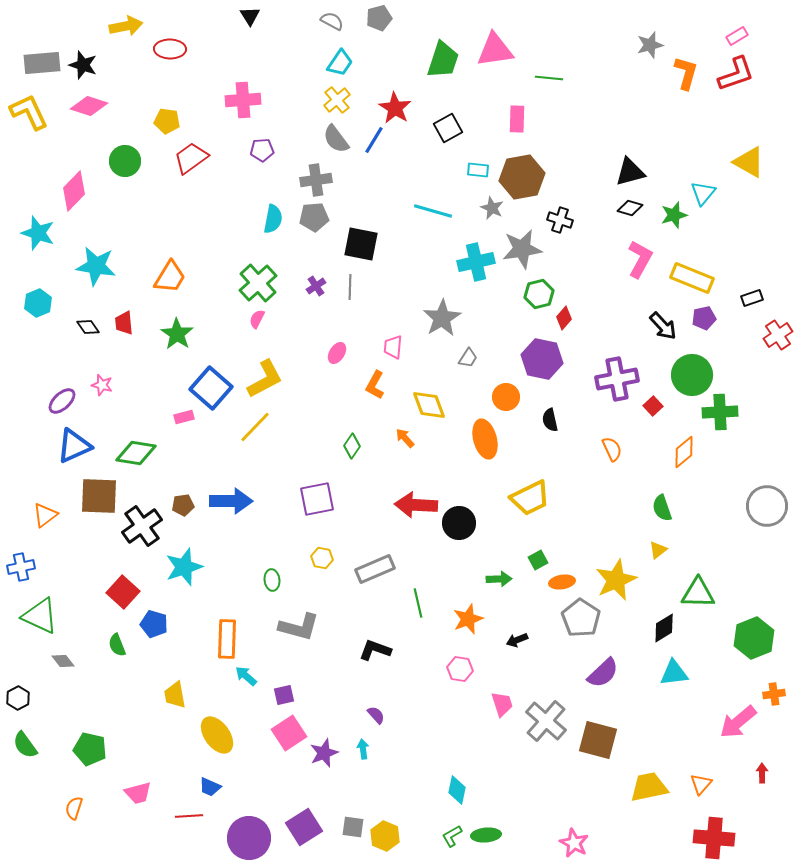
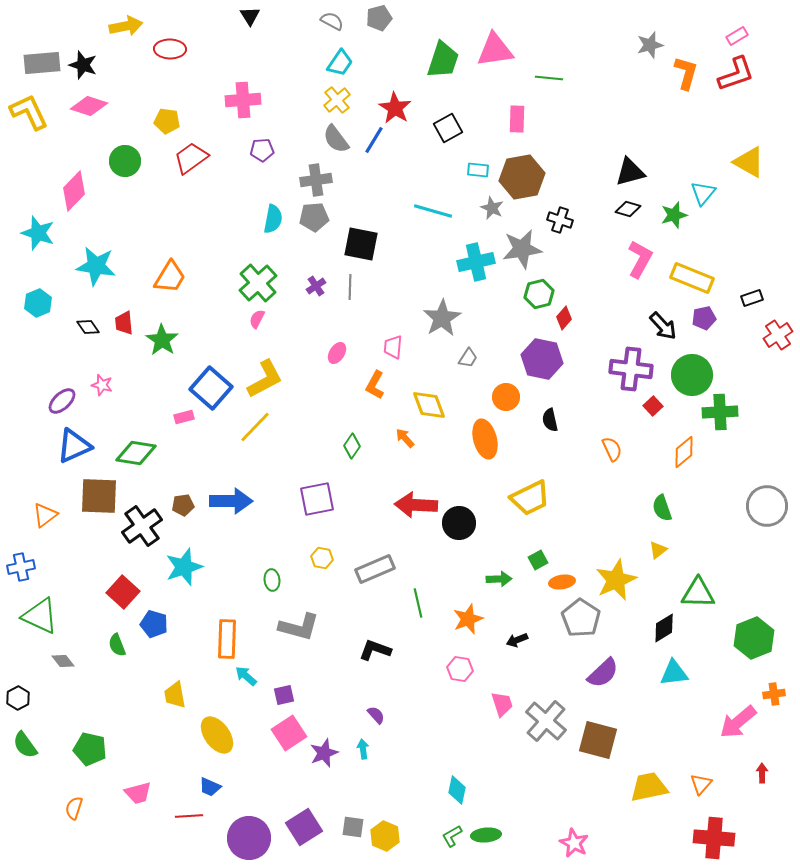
black diamond at (630, 208): moved 2 px left, 1 px down
green star at (177, 334): moved 15 px left, 6 px down
purple cross at (617, 379): moved 14 px right, 10 px up; rotated 18 degrees clockwise
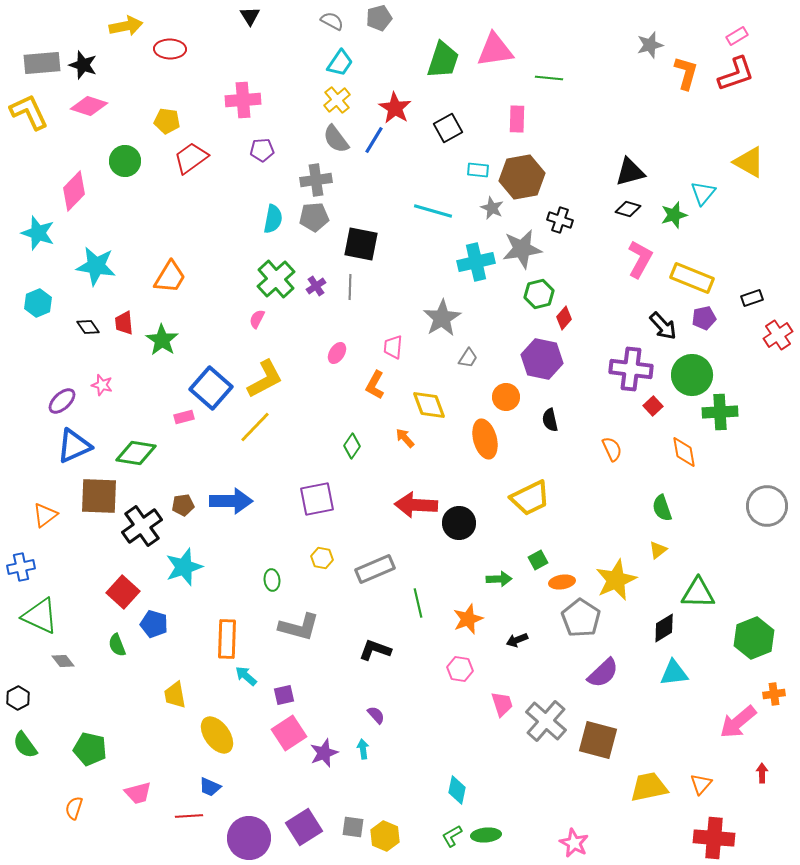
green cross at (258, 283): moved 18 px right, 4 px up
orange diamond at (684, 452): rotated 60 degrees counterclockwise
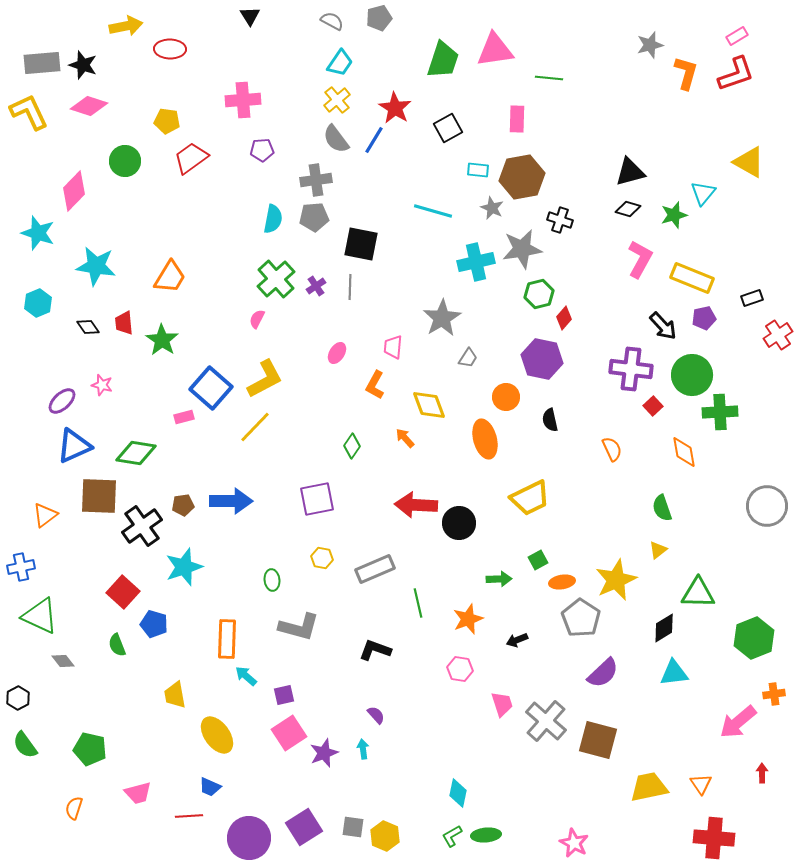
orange triangle at (701, 784): rotated 15 degrees counterclockwise
cyan diamond at (457, 790): moved 1 px right, 3 px down
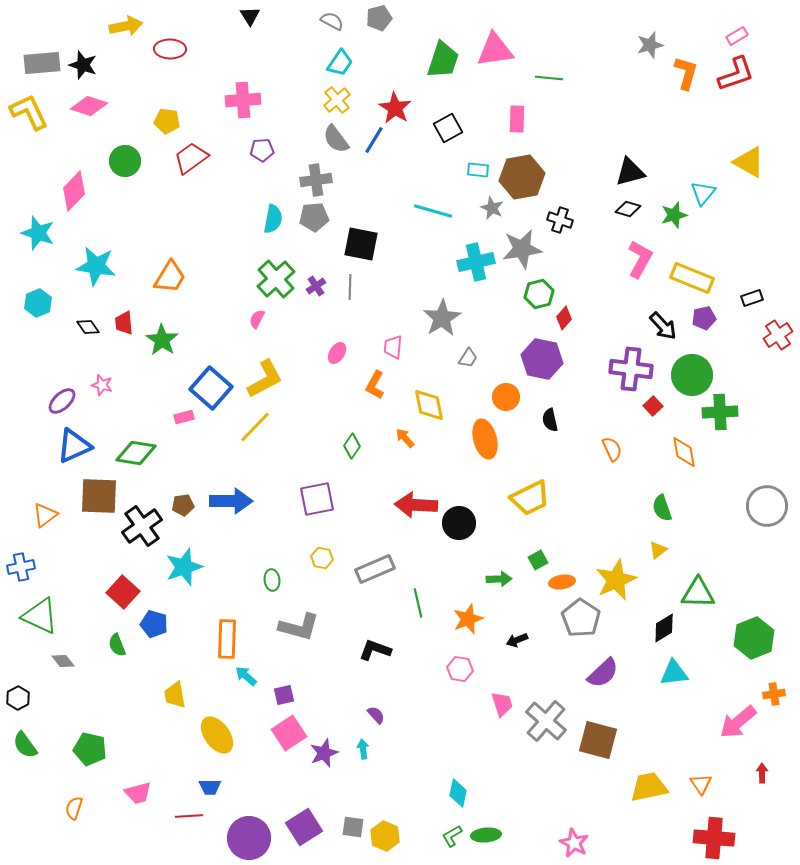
yellow diamond at (429, 405): rotated 9 degrees clockwise
blue trapezoid at (210, 787): rotated 25 degrees counterclockwise
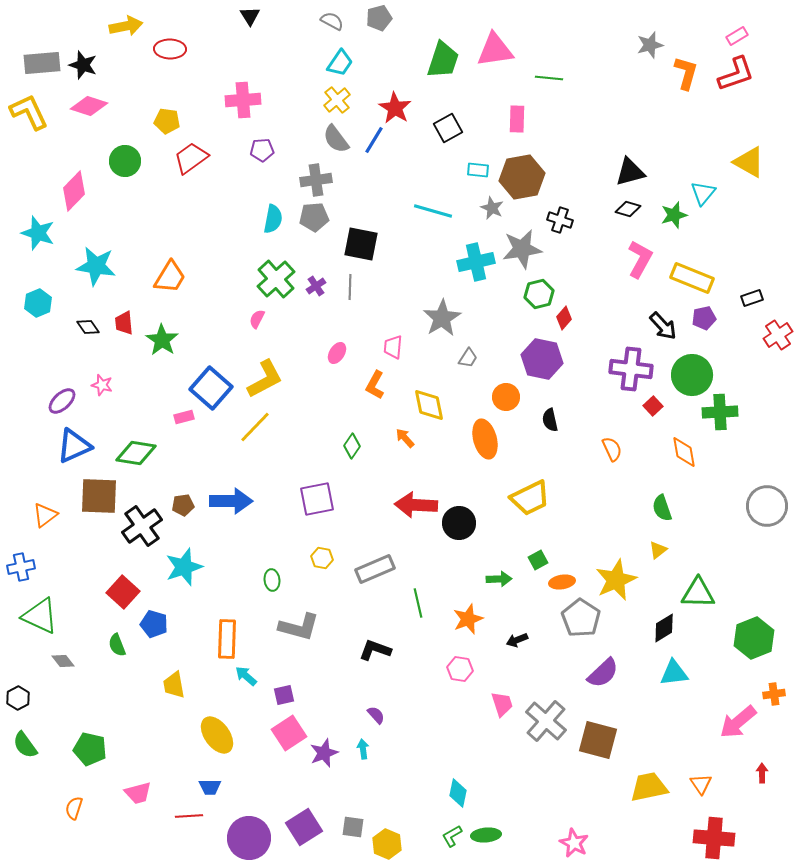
yellow trapezoid at (175, 695): moved 1 px left, 10 px up
yellow hexagon at (385, 836): moved 2 px right, 8 px down
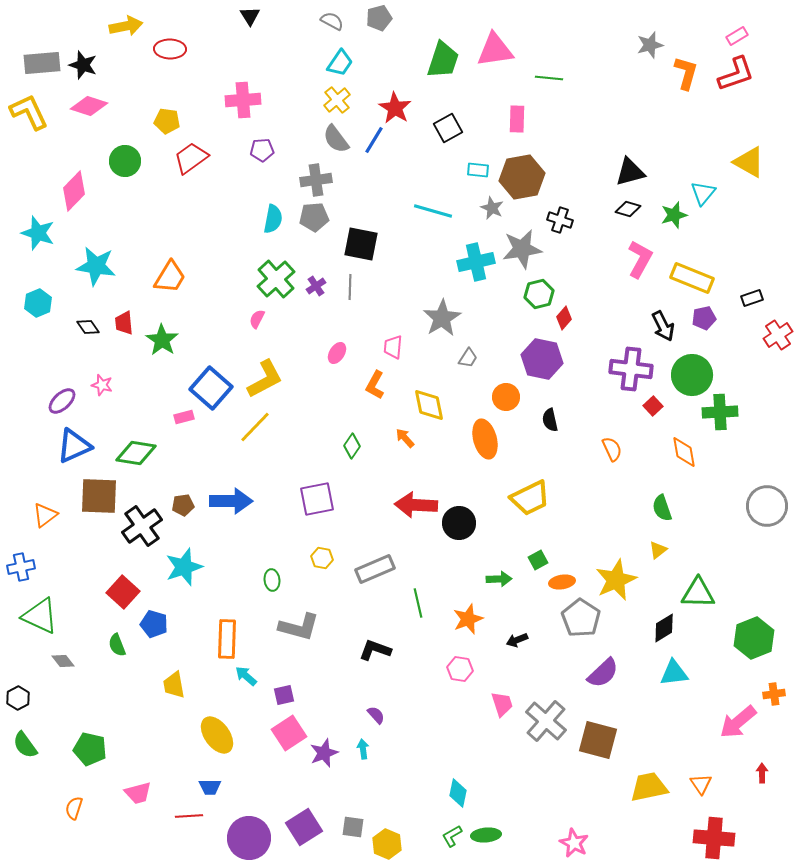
black arrow at (663, 326): rotated 16 degrees clockwise
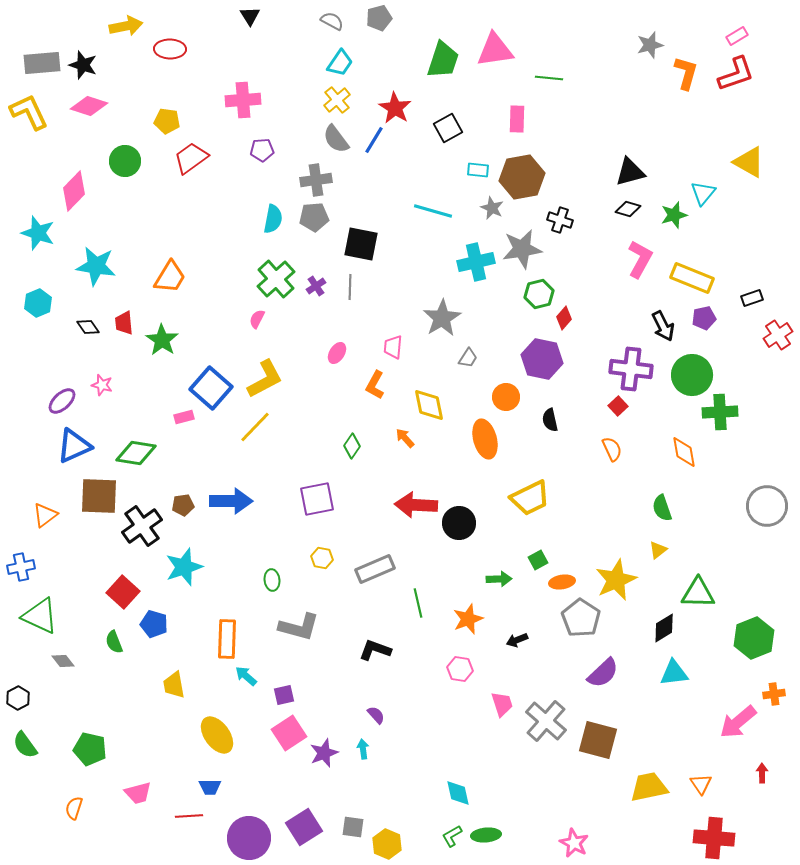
red square at (653, 406): moved 35 px left
green semicircle at (117, 645): moved 3 px left, 3 px up
cyan diamond at (458, 793): rotated 24 degrees counterclockwise
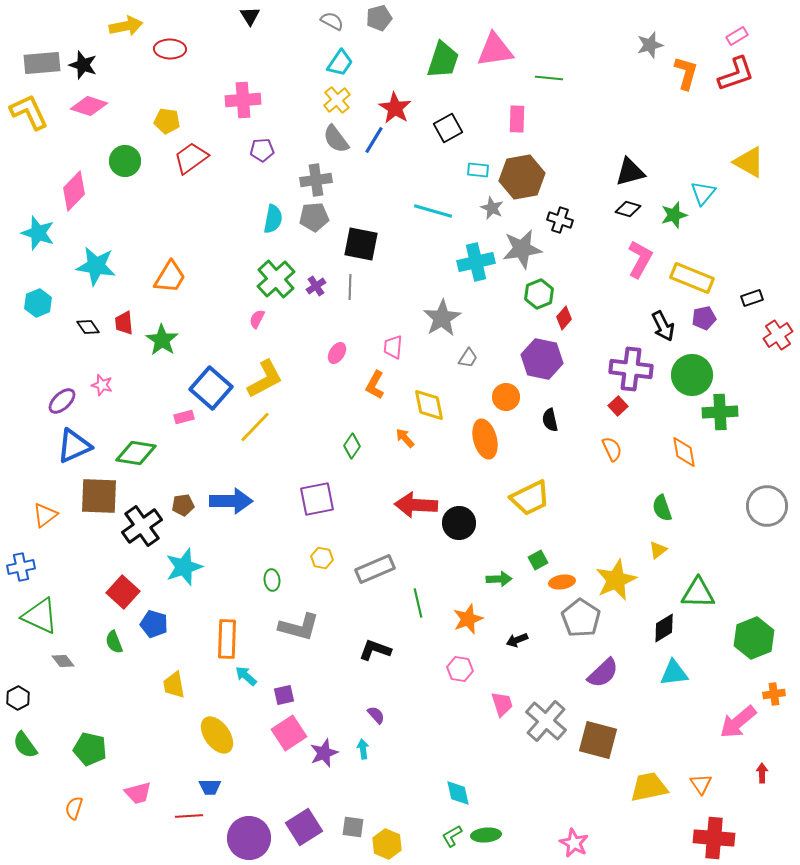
green hexagon at (539, 294): rotated 8 degrees counterclockwise
